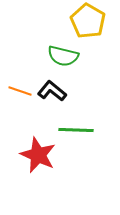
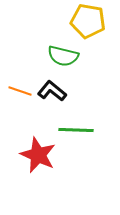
yellow pentagon: rotated 20 degrees counterclockwise
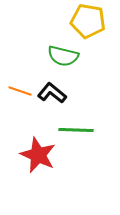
black L-shape: moved 2 px down
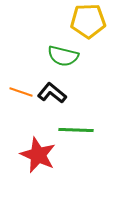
yellow pentagon: rotated 12 degrees counterclockwise
orange line: moved 1 px right, 1 px down
